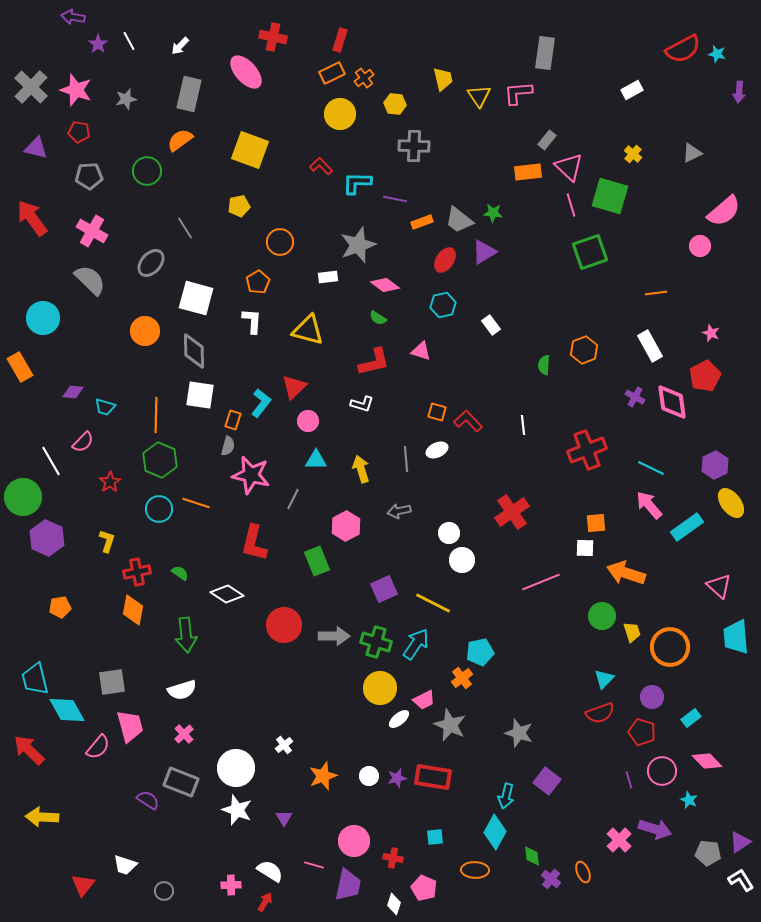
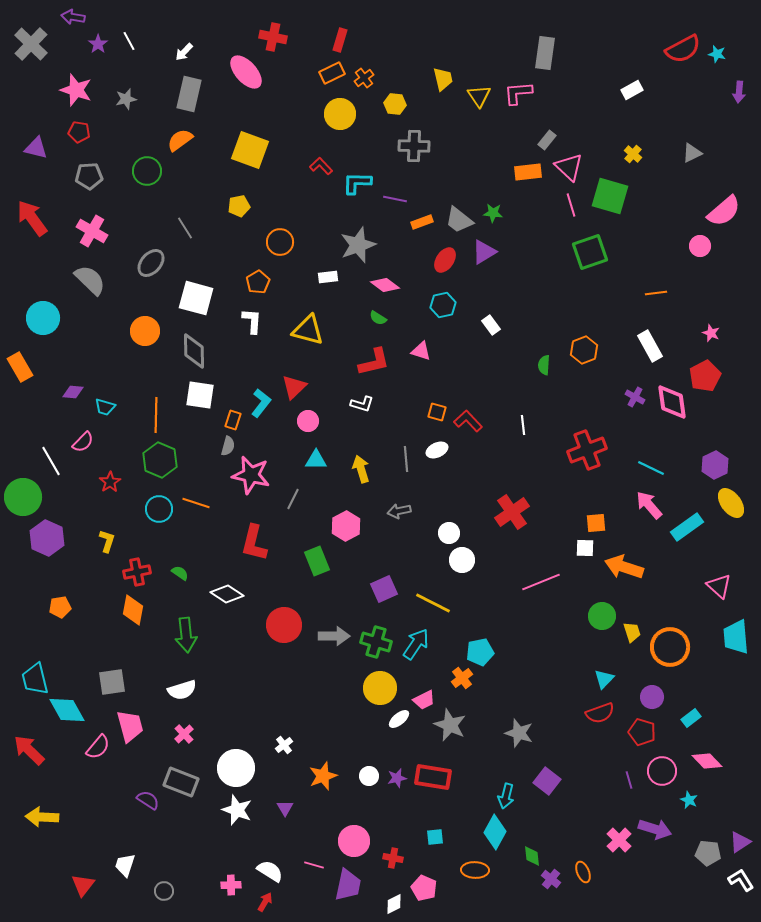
white arrow at (180, 46): moved 4 px right, 6 px down
gray cross at (31, 87): moved 43 px up
orange arrow at (626, 573): moved 2 px left, 6 px up
purple triangle at (284, 818): moved 1 px right, 10 px up
white trapezoid at (125, 865): rotated 90 degrees clockwise
white diamond at (394, 904): rotated 45 degrees clockwise
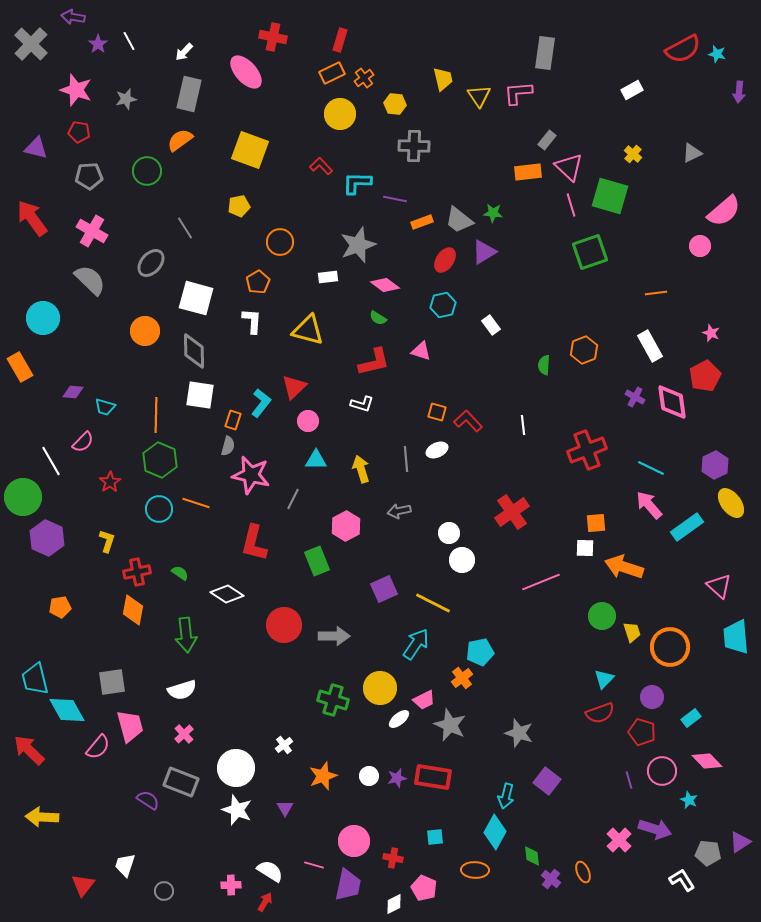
green cross at (376, 642): moved 43 px left, 58 px down
white L-shape at (741, 880): moved 59 px left
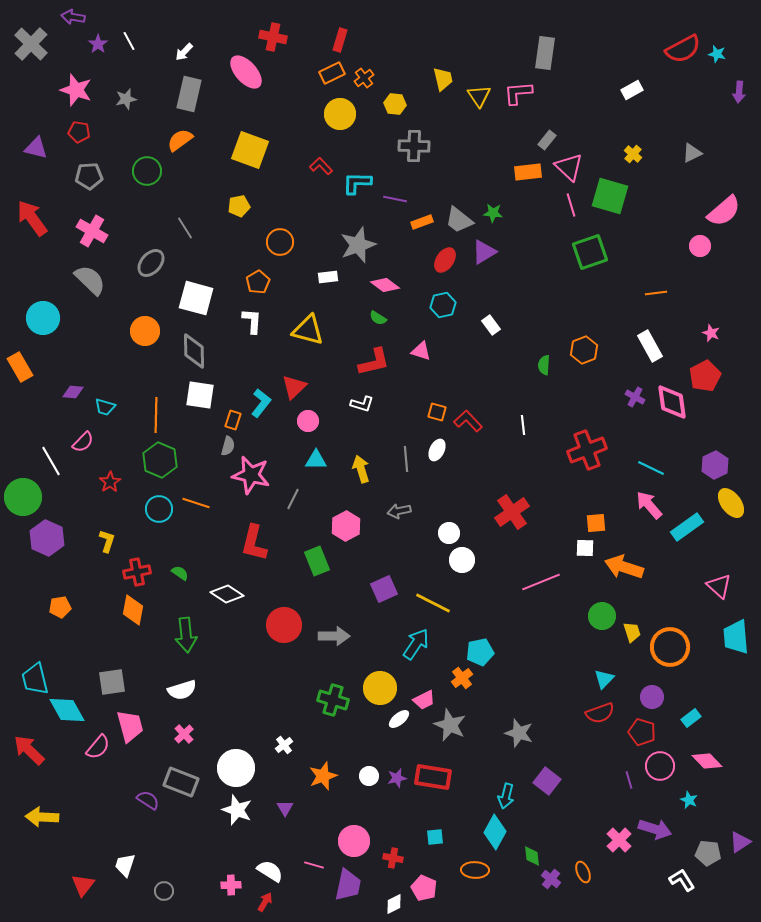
white ellipse at (437, 450): rotated 40 degrees counterclockwise
pink circle at (662, 771): moved 2 px left, 5 px up
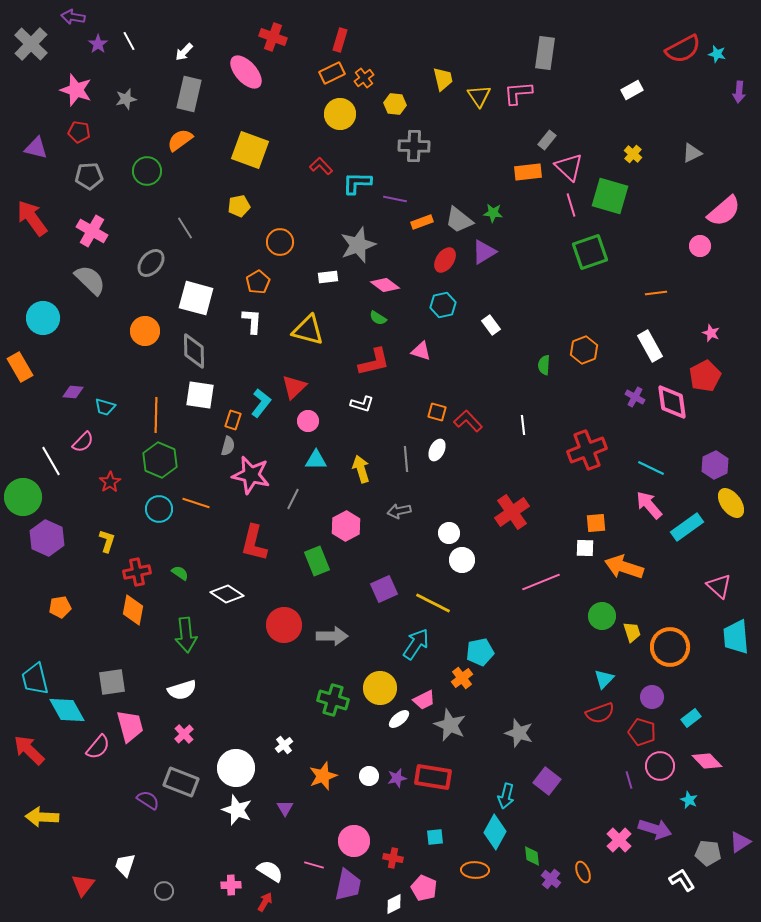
red cross at (273, 37): rotated 8 degrees clockwise
gray arrow at (334, 636): moved 2 px left
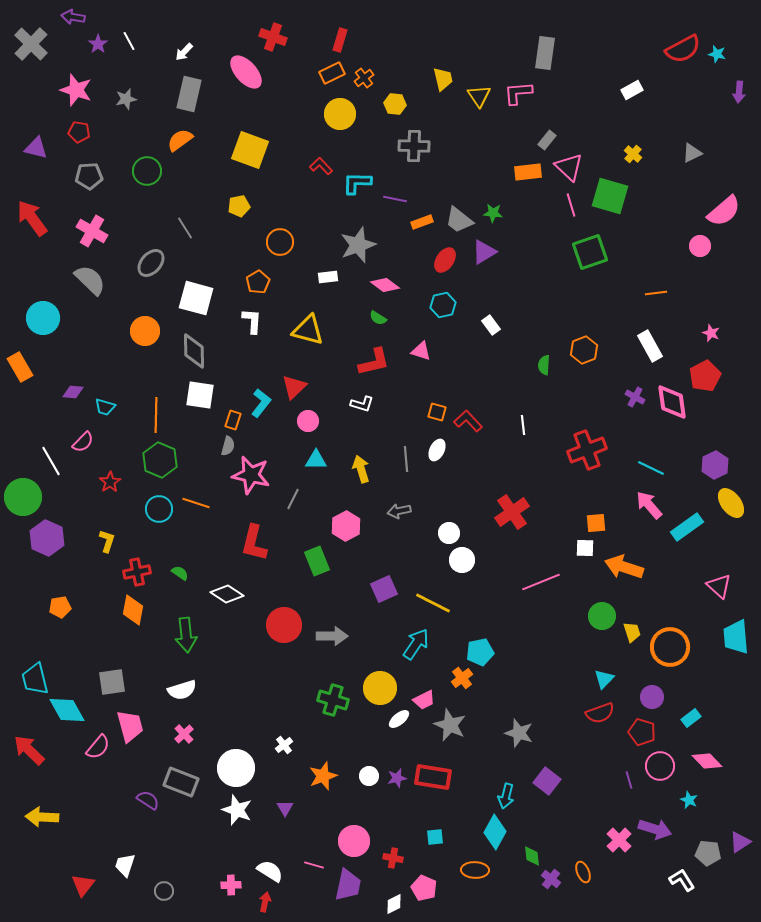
red arrow at (265, 902): rotated 18 degrees counterclockwise
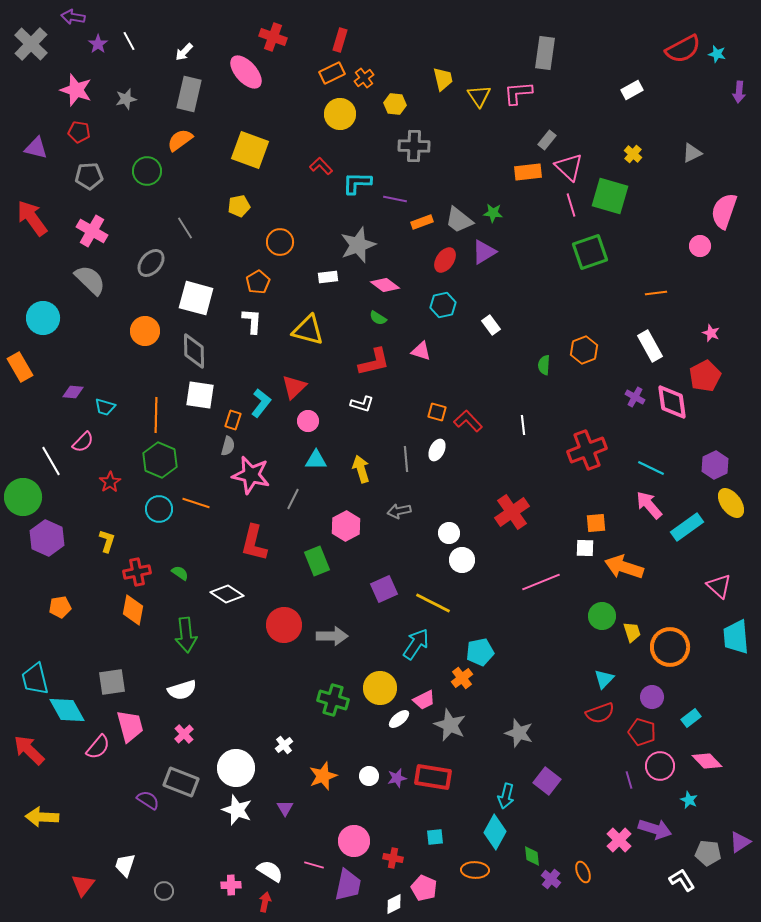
pink semicircle at (724, 211): rotated 150 degrees clockwise
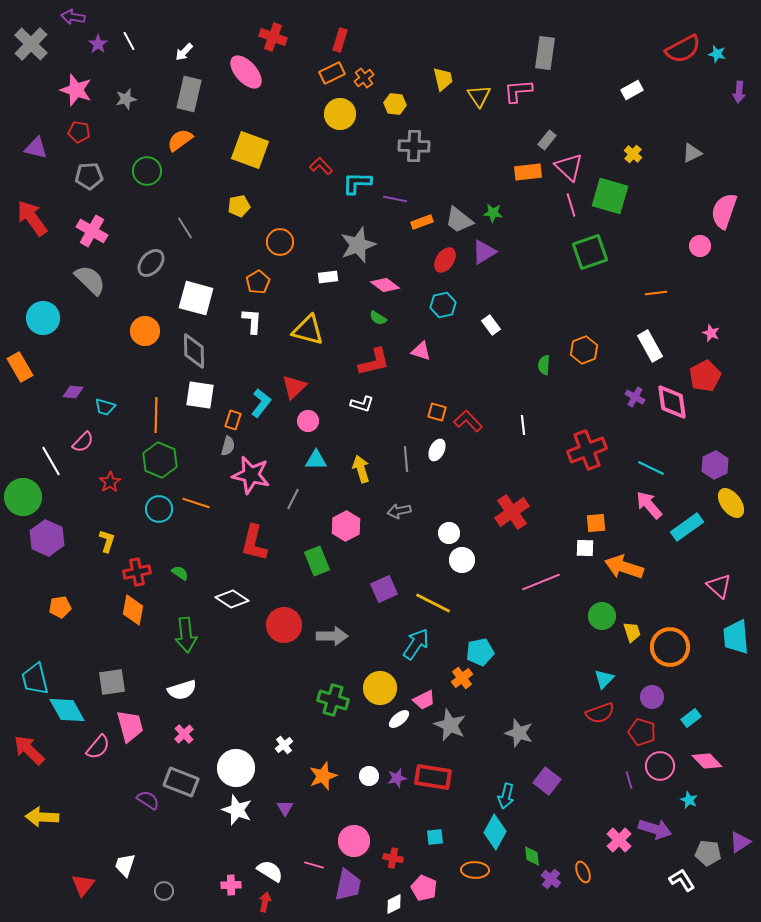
pink L-shape at (518, 93): moved 2 px up
white diamond at (227, 594): moved 5 px right, 5 px down
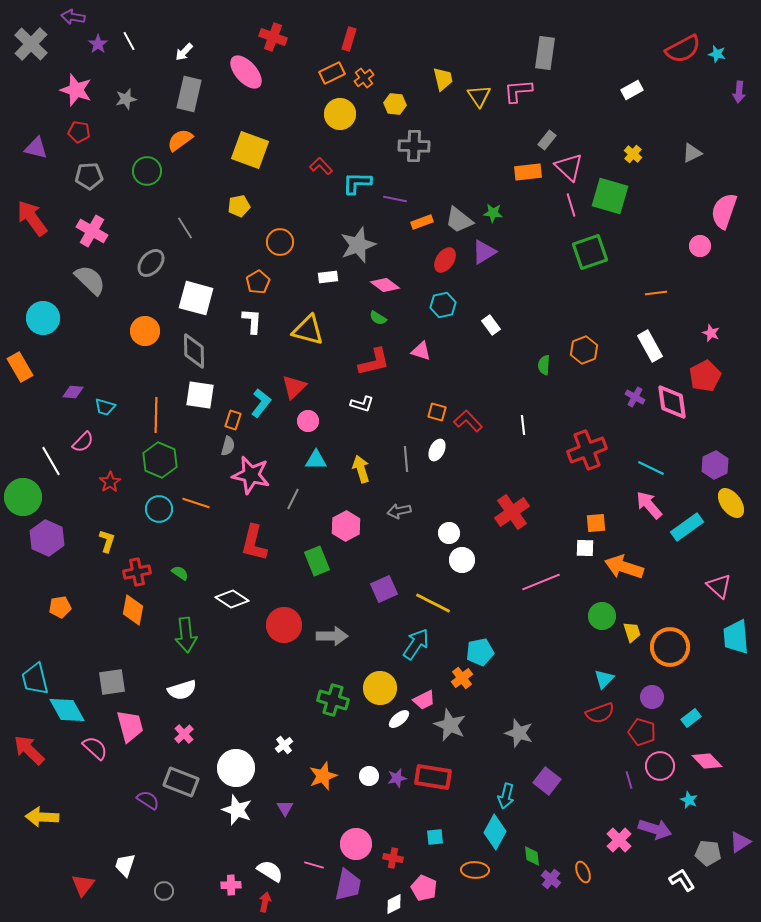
red rectangle at (340, 40): moved 9 px right, 1 px up
pink semicircle at (98, 747): moved 3 px left, 1 px down; rotated 88 degrees counterclockwise
pink circle at (354, 841): moved 2 px right, 3 px down
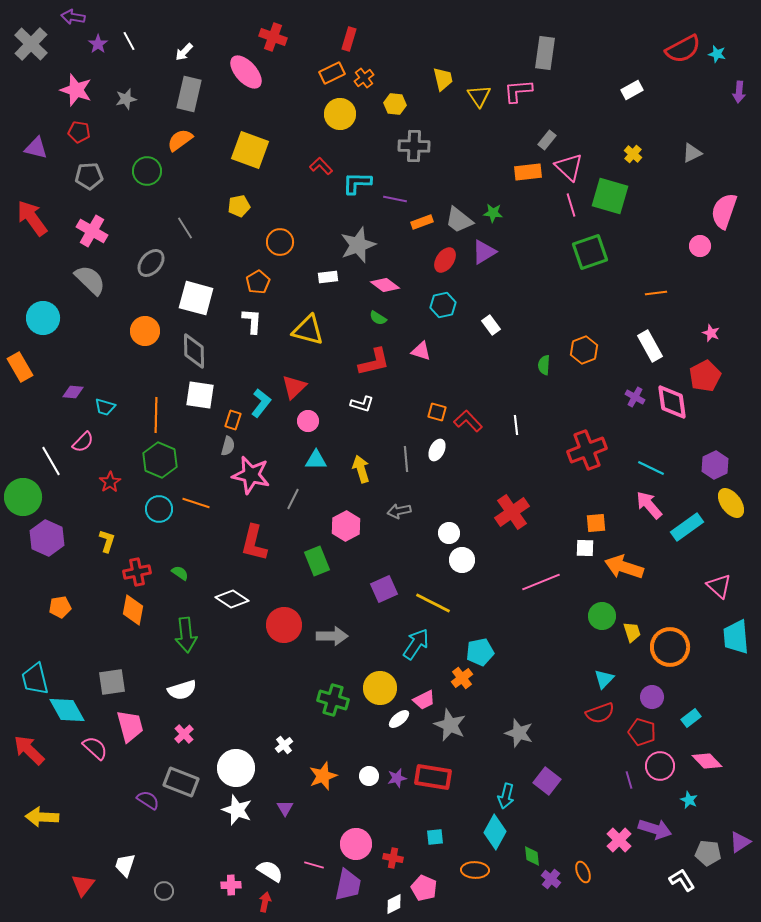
white line at (523, 425): moved 7 px left
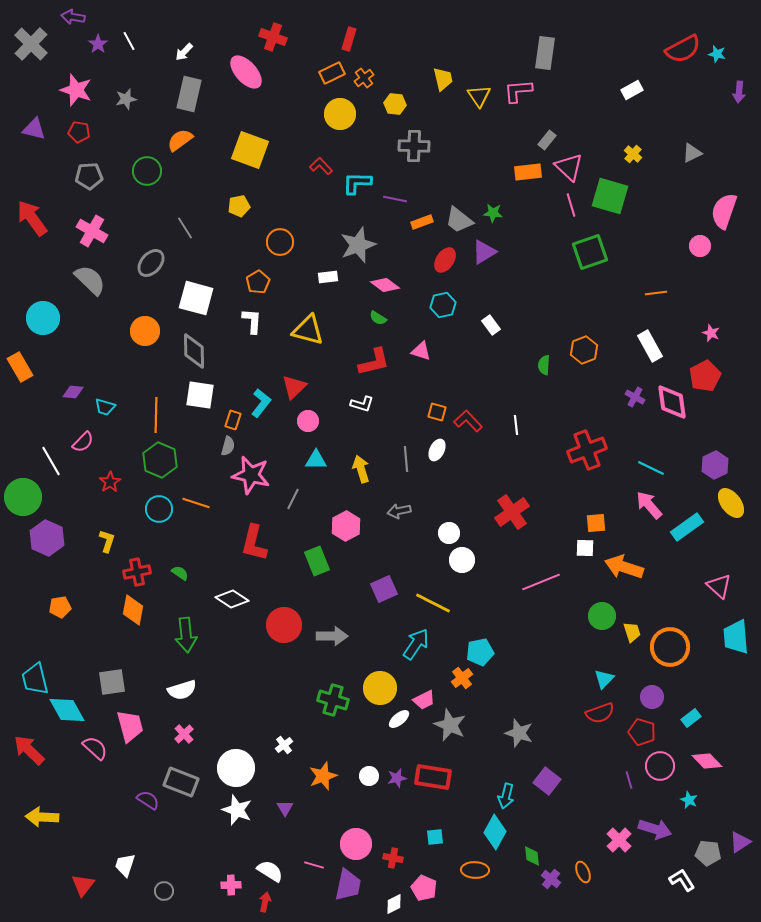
purple triangle at (36, 148): moved 2 px left, 19 px up
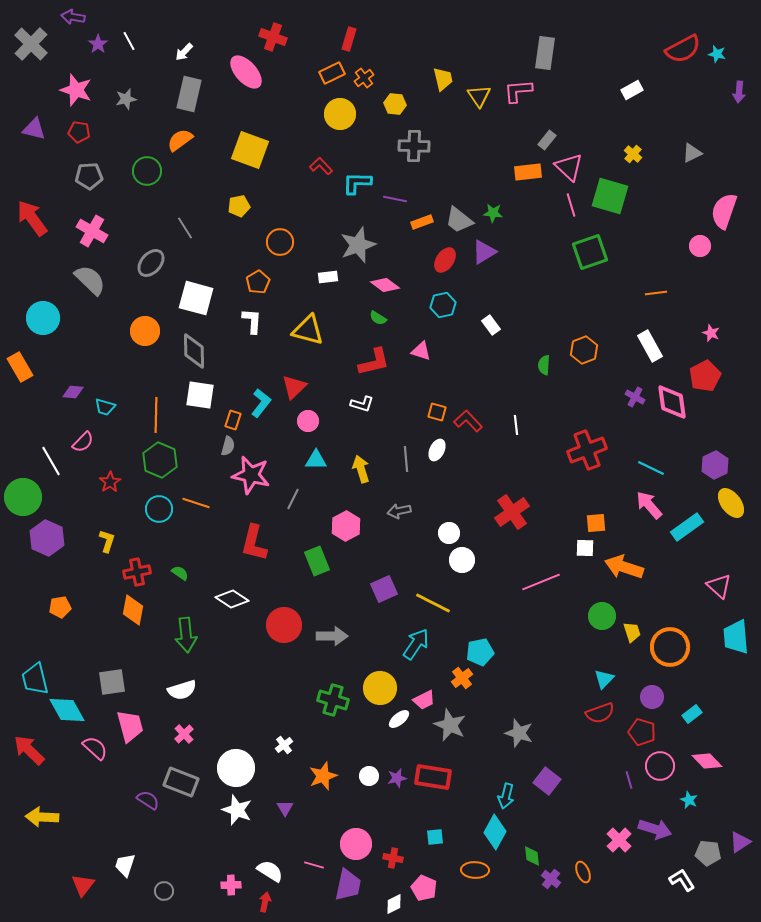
cyan rectangle at (691, 718): moved 1 px right, 4 px up
